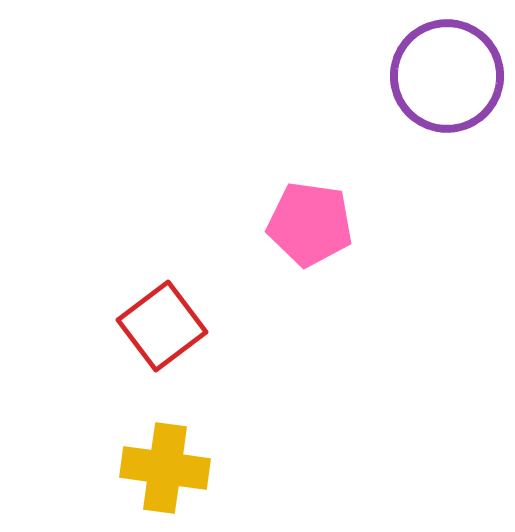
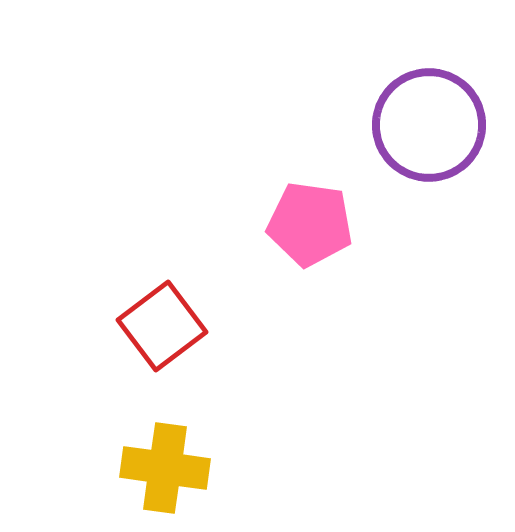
purple circle: moved 18 px left, 49 px down
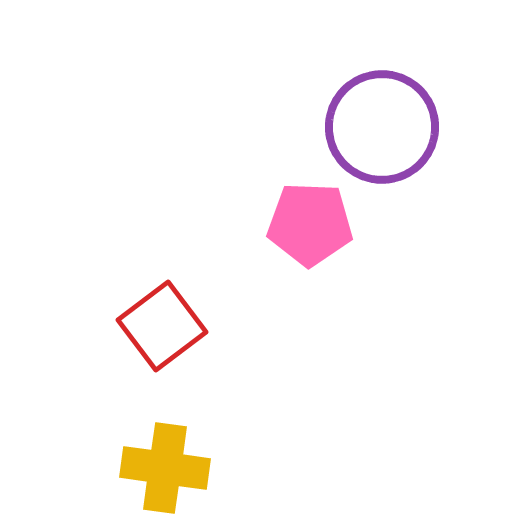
purple circle: moved 47 px left, 2 px down
pink pentagon: rotated 6 degrees counterclockwise
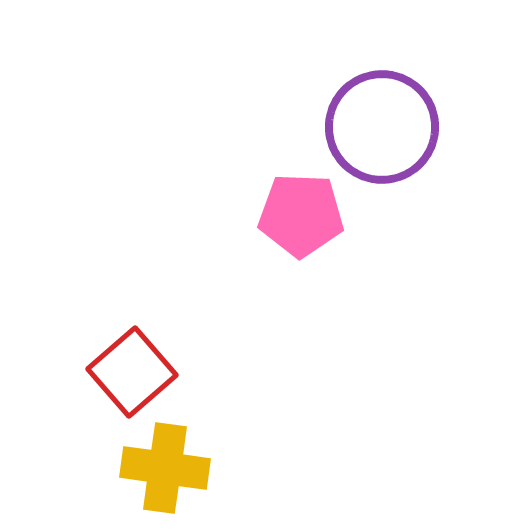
pink pentagon: moved 9 px left, 9 px up
red square: moved 30 px left, 46 px down; rotated 4 degrees counterclockwise
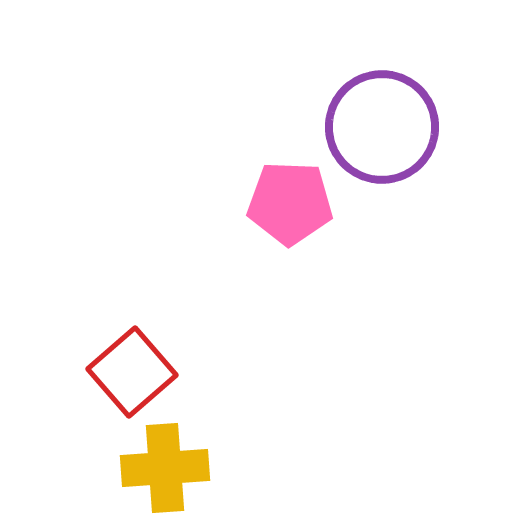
pink pentagon: moved 11 px left, 12 px up
yellow cross: rotated 12 degrees counterclockwise
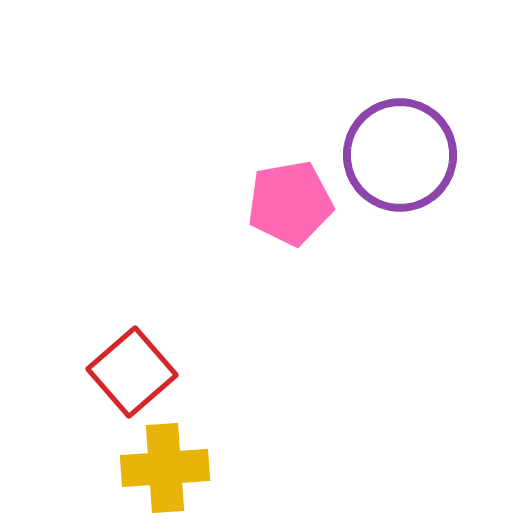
purple circle: moved 18 px right, 28 px down
pink pentagon: rotated 12 degrees counterclockwise
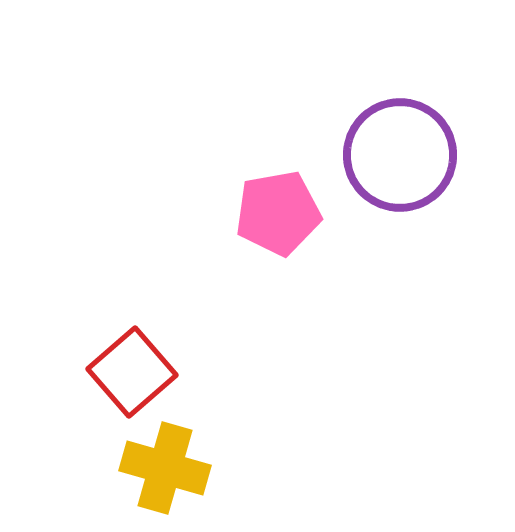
pink pentagon: moved 12 px left, 10 px down
yellow cross: rotated 20 degrees clockwise
